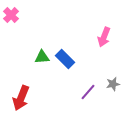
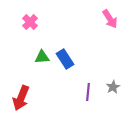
pink cross: moved 19 px right, 7 px down
pink arrow: moved 6 px right, 18 px up; rotated 54 degrees counterclockwise
blue rectangle: rotated 12 degrees clockwise
gray star: moved 3 px down; rotated 16 degrees counterclockwise
purple line: rotated 36 degrees counterclockwise
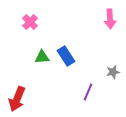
pink arrow: rotated 30 degrees clockwise
blue rectangle: moved 1 px right, 3 px up
gray star: moved 15 px up; rotated 16 degrees clockwise
purple line: rotated 18 degrees clockwise
red arrow: moved 4 px left, 1 px down
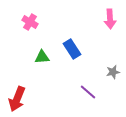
pink cross: rotated 14 degrees counterclockwise
blue rectangle: moved 6 px right, 7 px up
purple line: rotated 72 degrees counterclockwise
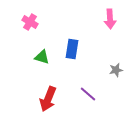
blue rectangle: rotated 42 degrees clockwise
green triangle: rotated 21 degrees clockwise
gray star: moved 3 px right, 2 px up
purple line: moved 2 px down
red arrow: moved 31 px right
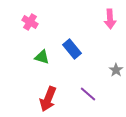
blue rectangle: rotated 48 degrees counterclockwise
gray star: rotated 24 degrees counterclockwise
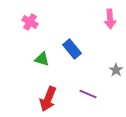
green triangle: moved 2 px down
purple line: rotated 18 degrees counterclockwise
